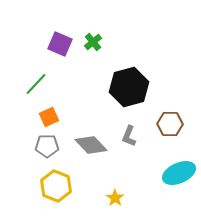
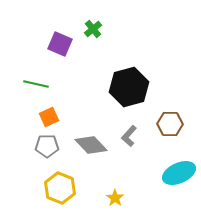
green cross: moved 13 px up
green line: rotated 60 degrees clockwise
gray L-shape: rotated 20 degrees clockwise
yellow hexagon: moved 4 px right, 2 px down
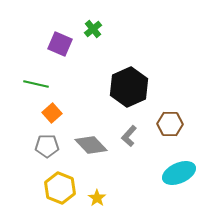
black hexagon: rotated 9 degrees counterclockwise
orange square: moved 3 px right, 4 px up; rotated 18 degrees counterclockwise
yellow star: moved 18 px left
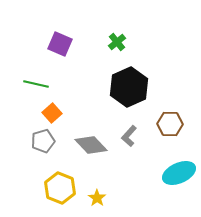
green cross: moved 24 px right, 13 px down
gray pentagon: moved 4 px left, 5 px up; rotated 15 degrees counterclockwise
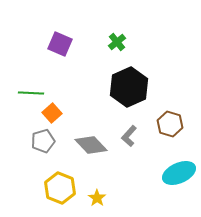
green line: moved 5 px left, 9 px down; rotated 10 degrees counterclockwise
brown hexagon: rotated 15 degrees clockwise
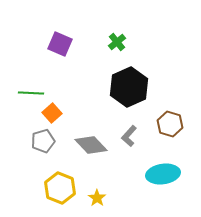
cyan ellipse: moved 16 px left, 1 px down; rotated 16 degrees clockwise
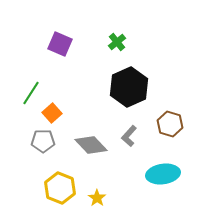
green line: rotated 60 degrees counterclockwise
gray pentagon: rotated 15 degrees clockwise
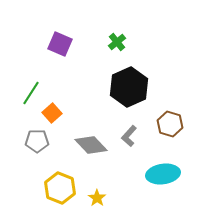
gray pentagon: moved 6 px left
